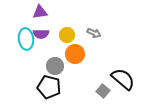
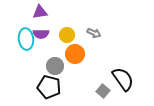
black semicircle: rotated 15 degrees clockwise
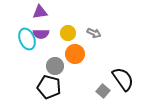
yellow circle: moved 1 px right, 2 px up
cyan ellipse: moved 1 px right; rotated 15 degrees counterclockwise
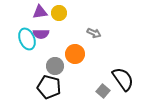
yellow circle: moved 9 px left, 20 px up
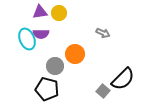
gray arrow: moved 9 px right
black semicircle: rotated 80 degrees clockwise
black pentagon: moved 2 px left, 2 px down
